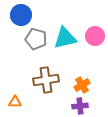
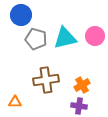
purple cross: moved 1 px left; rotated 14 degrees clockwise
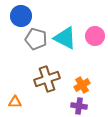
blue circle: moved 1 px down
cyan triangle: rotated 40 degrees clockwise
brown cross: moved 1 px right, 1 px up; rotated 10 degrees counterclockwise
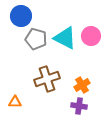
pink circle: moved 4 px left
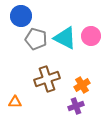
purple cross: moved 3 px left; rotated 28 degrees counterclockwise
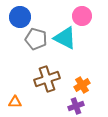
blue circle: moved 1 px left, 1 px down
pink circle: moved 9 px left, 20 px up
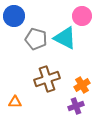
blue circle: moved 6 px left, 1 px up
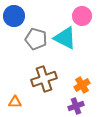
brown cross: moved 3 px left
